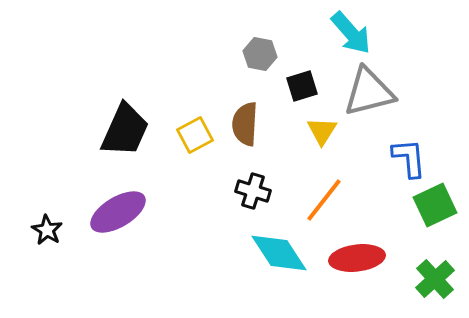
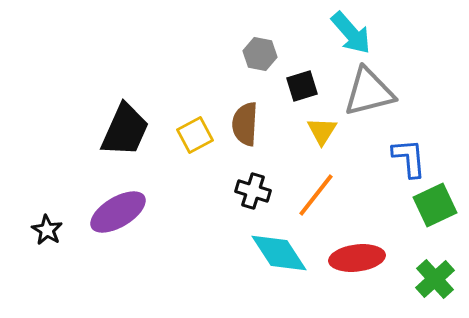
orange line: moved 8 px left, 5 px up
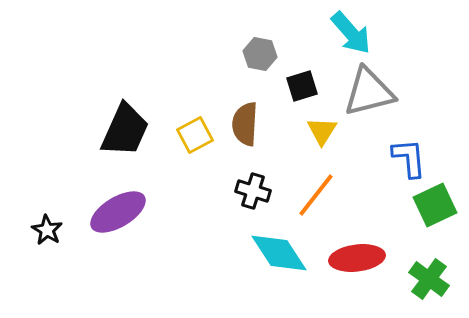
green cross: moved 6 px left; rotated 12 degrees counterclockwise
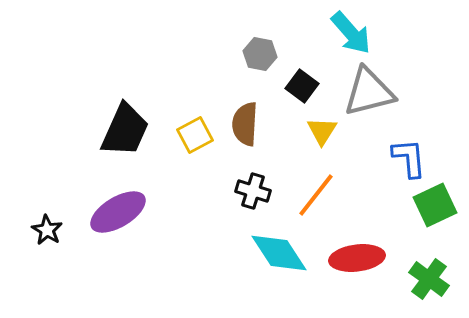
black square: rotated 36 degrees counterclockwise
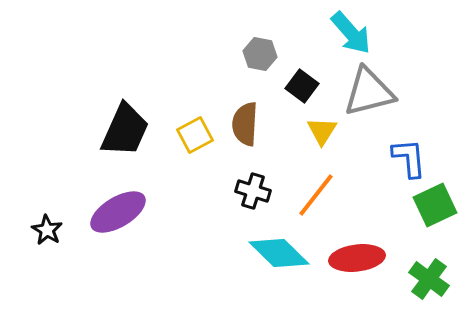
cyan diamond: rotated 12 degrees counterclockwise
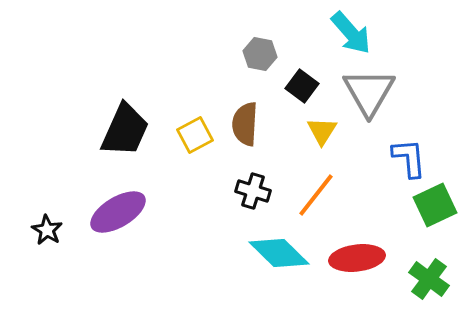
gray triangle: rotated 46 degrees counterclockwise
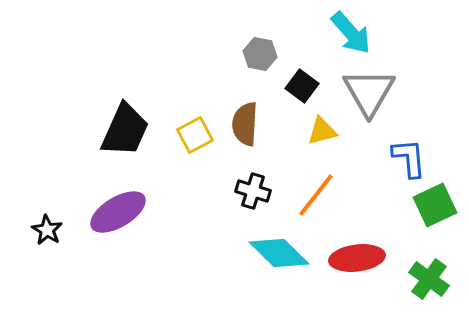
yellow triangle: rotated 44 degrees clockwise
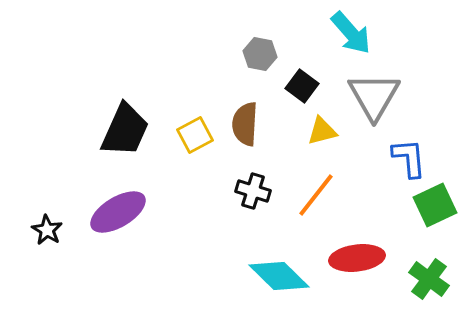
gray triangle: moved 5 px right, 4 px down
cyan diamond: moved 23 px down
